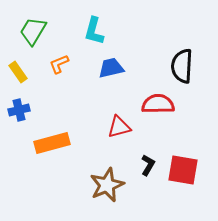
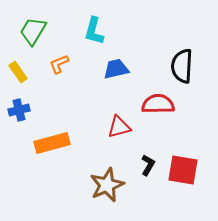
blue trapezoid: moved 5 px right, 1 px down
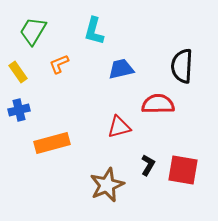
blue trapezoid: moved 5 px right
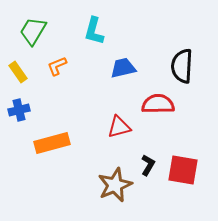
orange L-shape: moved 2 px left, 2 px down
blue trapezoid: moved 2 px right, 1 px up
brown star: moved 8 px right
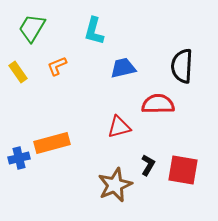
green trapezoid: moved 1 px left, 3 px up
blue cross: moved 48 px down
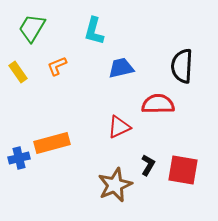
blue trapezoid: moved 2 px left
red triangle: rotated 10 degrees counterclockwise
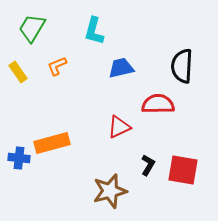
blue cross: rotated 20 degrees clockwise
brown star: moved 5 px left, 6 px down; rotated 8 degrees clockwise
